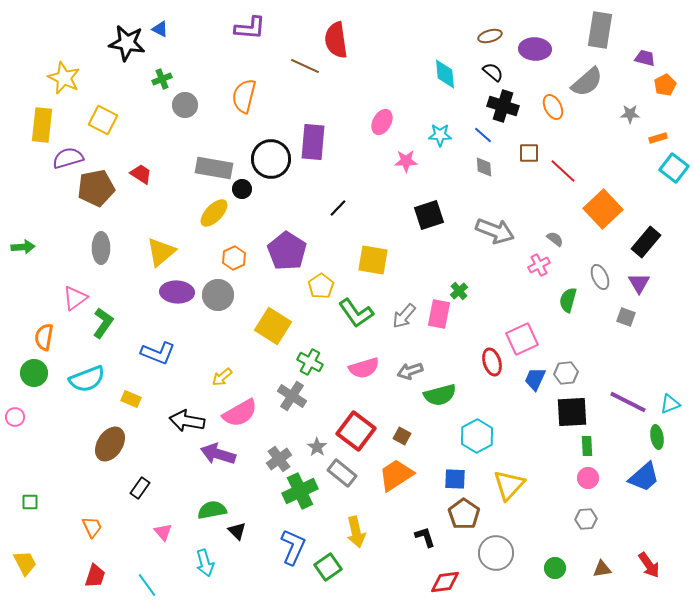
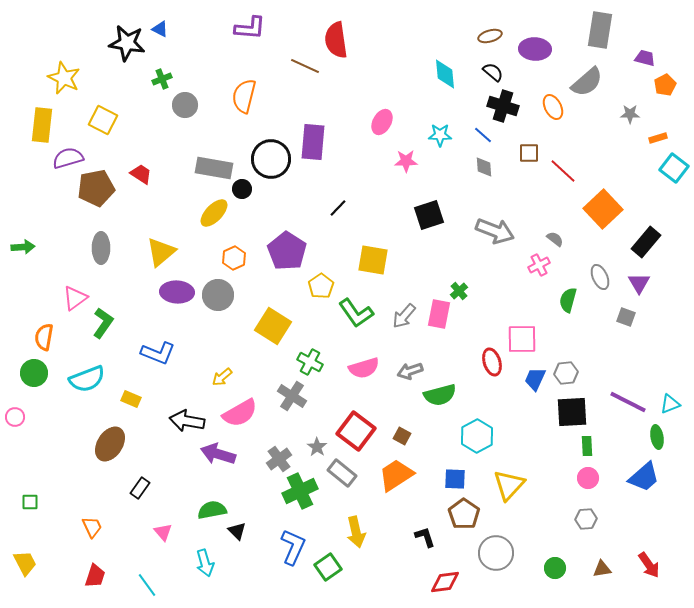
pink square at (522, 339): rotated 24 degrees clockwise
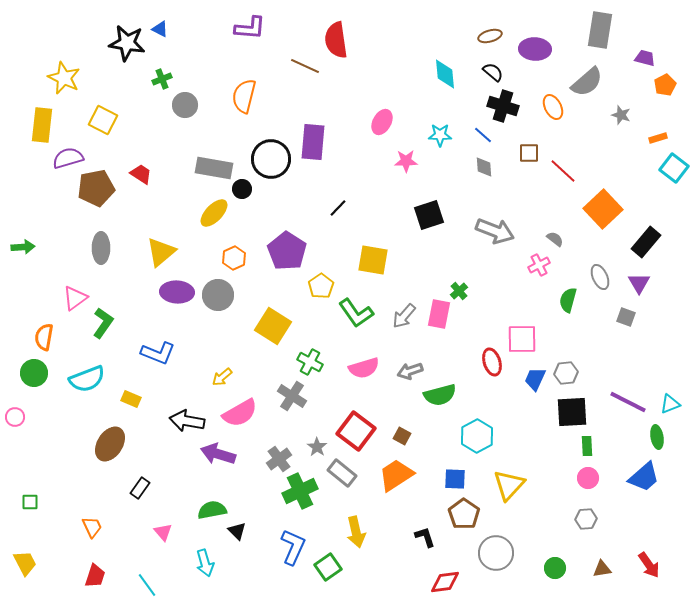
gray star at (630, 114): moved 9 px left, 1 px down; rotated 18 degrees clockwise
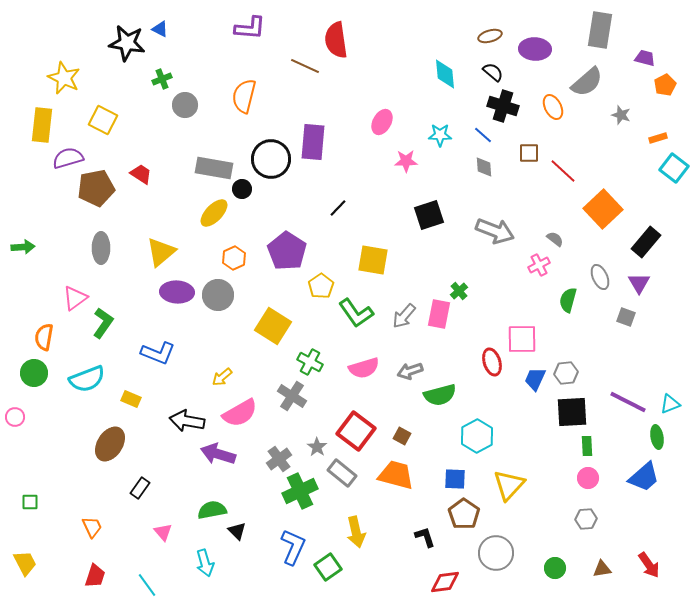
orange trapezoid at (396, 475): rotated 48 degrees clockwise
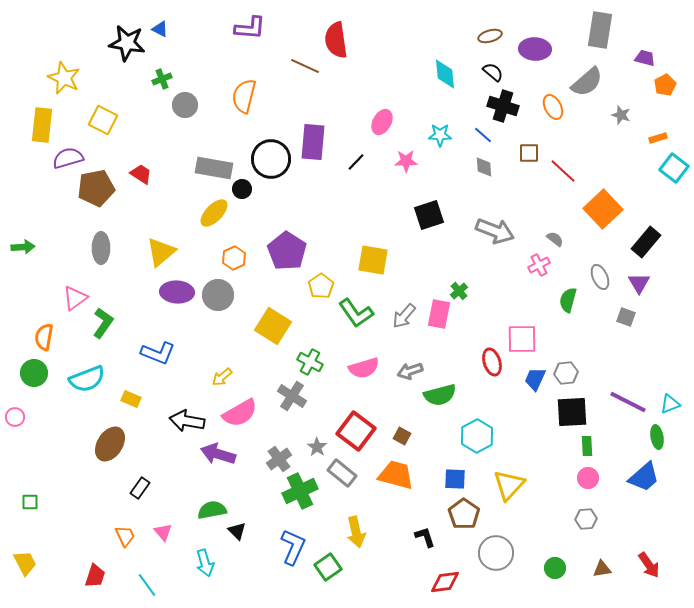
black line at (338, 208): moved 18 px right, 46 px up
orange trapezoid at (92, 527): moved 33 px right, 9 px down
